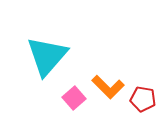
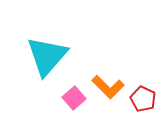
red pentagon: rotated 15 degrees clockwise
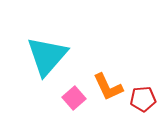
orange L-shape: rotated 20 degrees clockwise
red pentagon: rotated 30 degrees counterclockwise
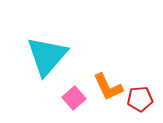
red pentagon: moved 3 px left
